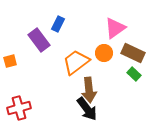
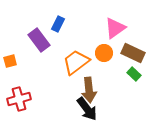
red cross: moved 9 px up
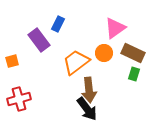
orange square: moved 2 px right
green rectangle: rotated 64 degrees clockwise
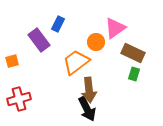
orange circle: moved 8 px left, 11 px up
black arrow: rotated 10 degrees clockwise
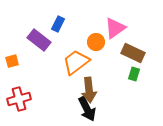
purple rectangle: rotated 15 degrees counterclockwise
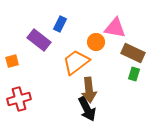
blue rectangle: moved 2 px right
pink triangle: rotated 45 degrees clockwise
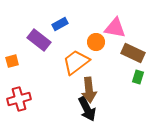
blue rectangle: rotated 35 degrees clockwise
green rectangle: moved 4 px right, 3 px down
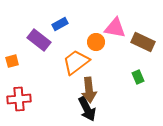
brown rectangle: moved 10 px right, 11 px up
green rectangle: rotated 40 degrees counterclockwise
red cross: rotated 10 degrees clockwise
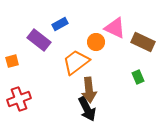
pink triangle: rotated 15 degrees clockwise
red cross: rotated 15 degrees counterclockwise
